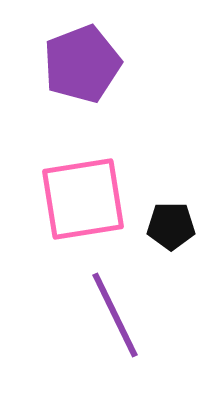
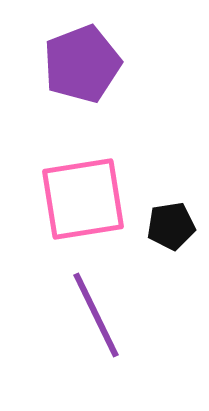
black pentagon: rotated 9 degrees counterclockwise
purple line: moved 19 px left
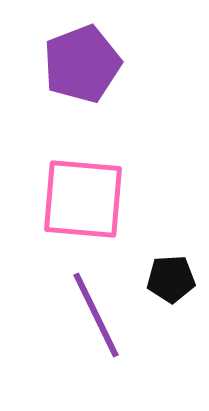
pink square: rotated 14 degrees clockwise
black pentagon: moved 53 px down; rotated 6 degrees clockwise
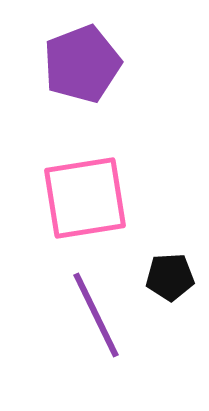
pink square: moved 2 px right, 1 px up; rotated 14 degrees counterclockwise
black pentagon: moved 1 px left, 2 px up
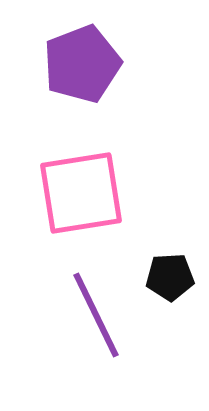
pink square: moved 4 px left, 5 px up
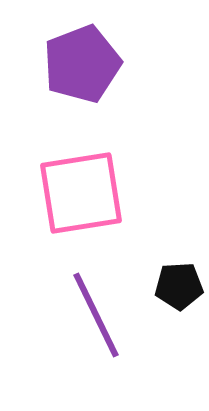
black pentagon: moved 9 px right, 9 px down
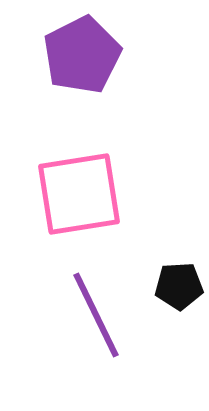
purple pentagon: moved 9 px up; rotated 6 degrees counterclockwise
pink square: moved 2 px left, 1 px down
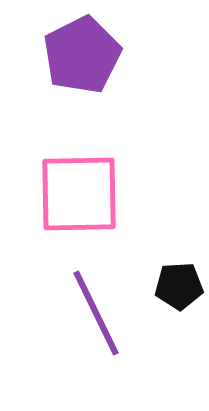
pink square: rotated 8 degrees clockwise
purple line: moved 2 px up
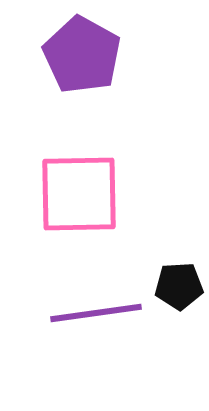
purple pentagon: rotated 16 degrees counterclockwise
purple line: rotated 72 degrees counterclockwise
